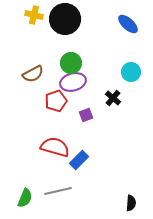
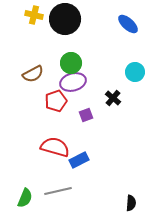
cyan circle: moved 4 px right
blue rectangle: rotated 18 degrees clockwise
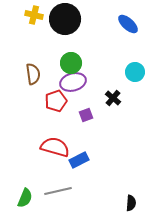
brown semicircle: rotated 70 degrees counterclockwise
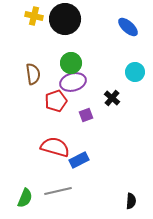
yellow cross: moved 1 px down
blue ellipse: moved 3 px down
black cross: moved 1 px left
black semicircle: moved 2 px up
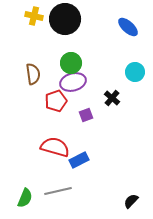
black semicircle: rotated 140 degrees counterclockwise
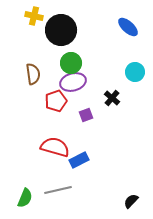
black circle: moved 4 px left, 11 px down
gray line: moved 1 px up
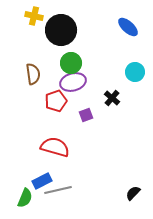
blue rectangle: moved 37 px left, 21 px down
black semicircle: moved 2 px right, 8 px up
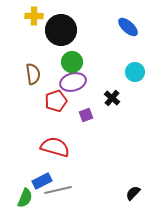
yellow cross: rotated 12 degrees counterclockwise
green circle: moved 1 px right, 1 px up
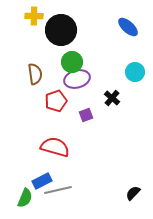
brown semicircle: moved 2 px right
purple ellipse: moved 4 px right, 3 px up
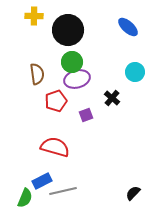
black circle: moved 7 px right
brown semicircle: moved 2 px right
gray line: moved 5 px right, 1 px down
